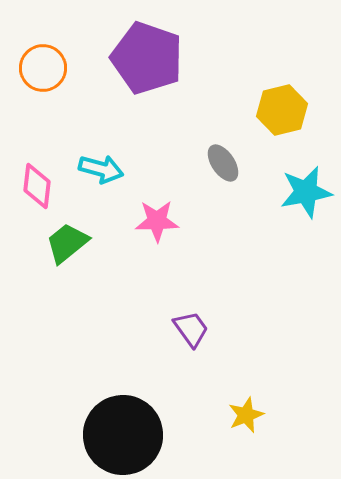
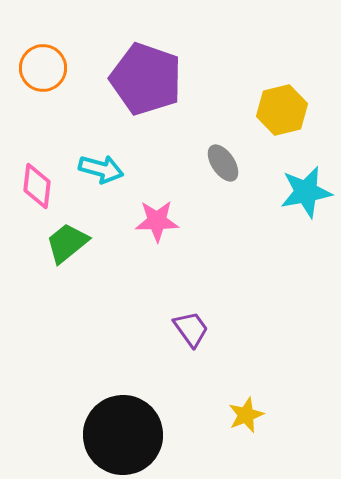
purple pentagon: moved 1 px left, 21 px down
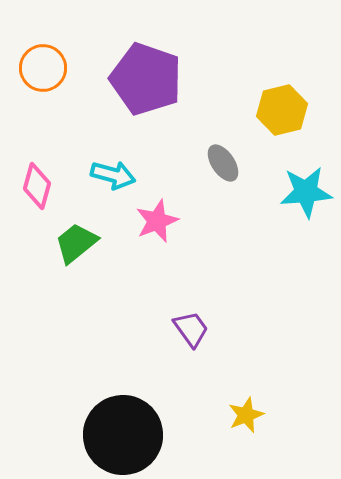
cyan arrow: moved 12 px right, 6 px down
pink diamond: rotated 9 degrees clockwise
cyan star: rotated 6 degrees clockwise
pink star: rotated 21 degrees counterclockwise
green trapezoid: moved 9 px right
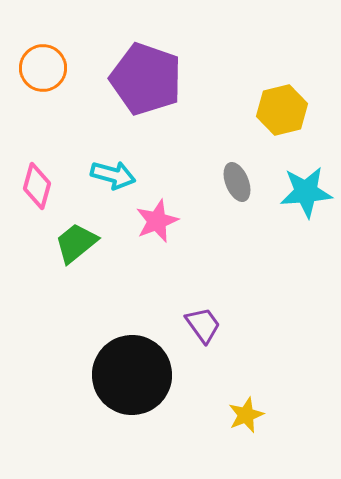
gray ellipse: moved 14 px right, 19 px down; rotated 12 degrees clockwise
purple trapezoid: moved 12 px right, 4 px up
black circle: moved 9 px right, 60 px up
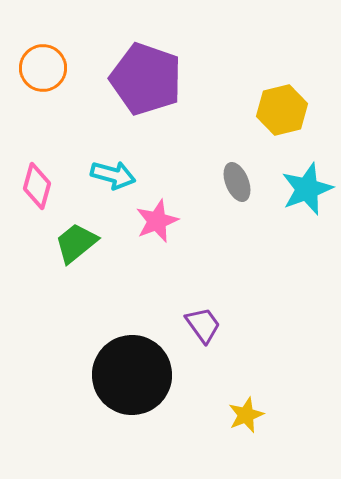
cyan star: moved 1 px right, 3 px up; rotated 16 degrees counterclockwise
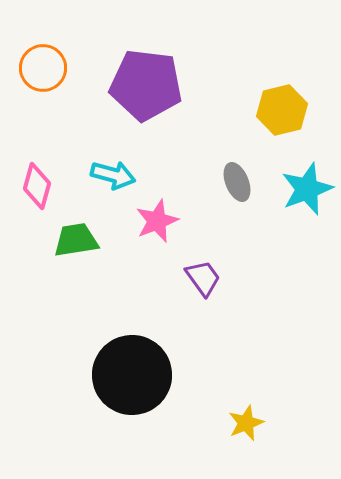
purple pentagon: moved 6 px down; rotated 12 degrees counterclockwise
green trapezoid: moved 3 px up; rotated 30 degrees clockwise
purple trapezoid: moved 47 px up
yellow star: moved 8 px down
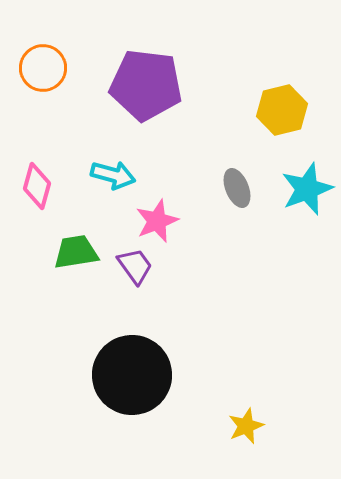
gray ellipse: moved 6 px down
green trapezoid: moved 12 px down
purple trapezoid: moved 68 px left, 12 px up
yellow star: moved 3 px down
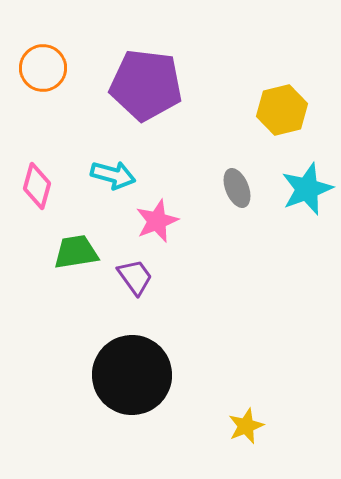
purple trapezoid: moved 11 px down
